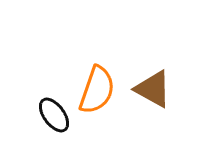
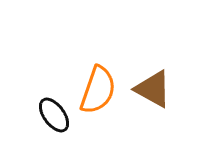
orange semicircle: moved 1 px right
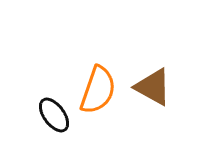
brown triangle: moved 2 px up
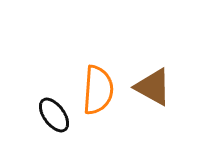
orange semicircle: rotated 15 degrees counterclockwise
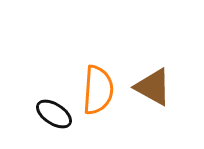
black ellipse: moved 1 px up; rotated 21 degrees counterclockwise
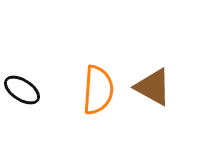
black ellipse: moved 32 px left, 24 px up
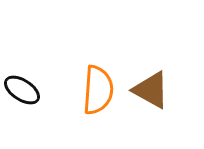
brown triangle: moved 2 px left, 3 px down
